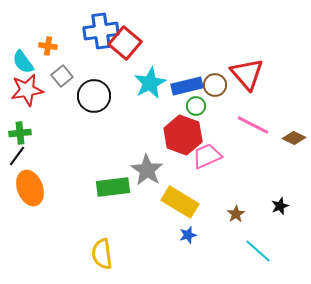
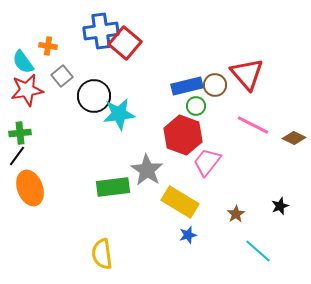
cyan star: moved 31 px left, 31 px down; rotated 20 degrees clockwise
pink trapezoid: moved 6 px down; rotated 28 degrees counterclockwise
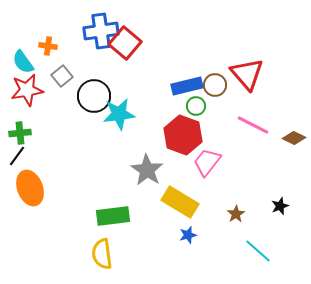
green rectangle: moved 29 px down
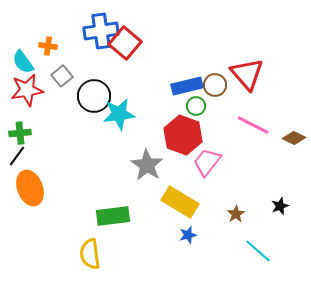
gray star: moved 5 px up
yellow semicircle: moved 12 px left
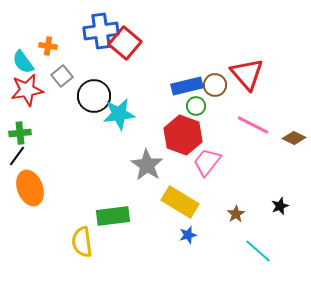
yellow semicircle: moved 8 px left, 12 px up
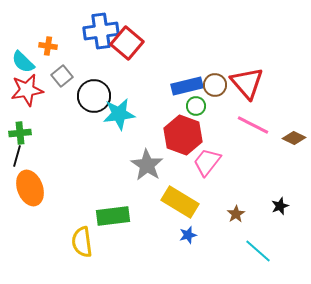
red square: moved 2 px right
cyan semicircle: rotated 10 degrees counterclockwise
red triangle: moved 9 px down
black line: rotated 20 degrees counterclockwise
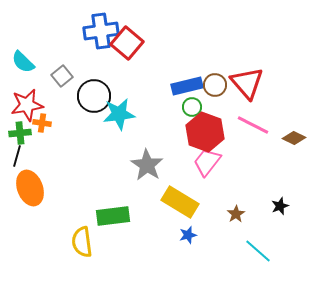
orange cross: moved 6 px left, 77 px down
red star: moved 15 px down
green circle: moved 4 px left, 1 px down
red hexagon: moved 22 px right, 3 px up
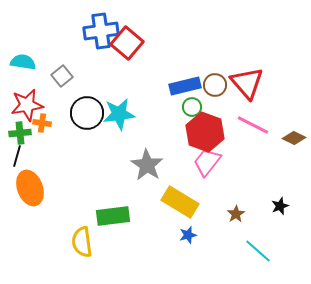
cyan semicircle: rotated 145 degrees clockwise
blue rectangle: moved 2 px left
black circle: moved 7 px left, 17 px down
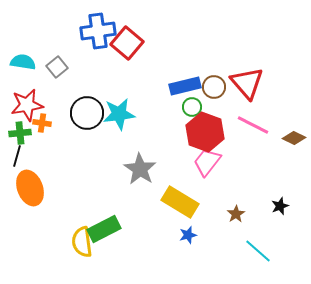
blue cross: moved 3 px left
gray square: moved 5 px left, 9 px up
brown circle: moved 1 px left, 2 px down
gray star: moved 7 px left, 4 px down
green rectangle: moved 9 px left, 13 px down; rotated 20 degrees counterclockwise
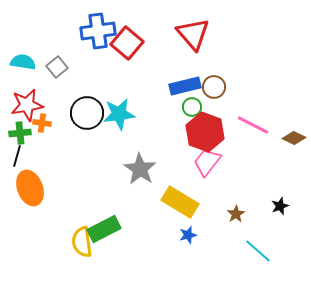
red triangle: moved 54 px left, 49 px up
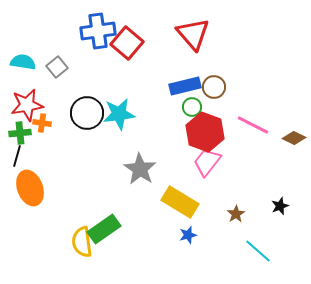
green rectangle: rotated 8 degrees counterclockwise
